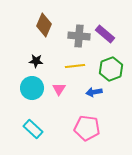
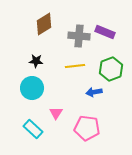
brown diamond: moved 1 px up; rotated 35 degrees clockwise
purple rectangle: moved 2 px up; rotated 18 degrees counterclockwise
pink triangle: moved 3 px left, 24 px down
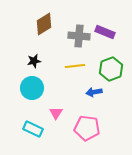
black star: moved 2 px left; rotated 16 degrees counterclockwise
cyan rectangle: rotated 18 degrees counterclockwise
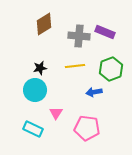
black star: moved 6 px right, 7 px down
cyan circle: moved 3 px right, 2 px down
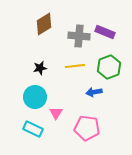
green hexagon: moved 2 px left, 2 px up
cyan circle: moved 7 px down
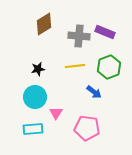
black star: moved 2 px left, 1 px down
blue arrow: rotated 133 degrees counterclockwise
cyan rectangle: rotated 30 degrees counterclockwise
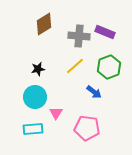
yellow line: rotated 36 degrees counterclockwise
